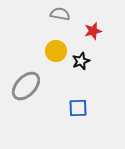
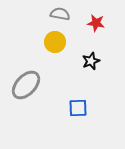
red star: moved 3 px right, 8 px up; rotated 24 degrees clockwise
yellow circle: moved 1 px left, 9 px up
black star: moved 10 px right
gray ellipse: moved 1 px up
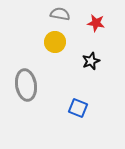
gray ellipse: rotated 52 degrees counterclockwise
blue square: rotated 24 degrees clockwise
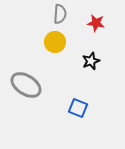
gray semicircle: rotated 84 degrees clockwise
gray ellipse: rotated 48 degrees counterclockwise
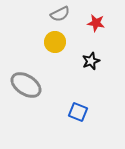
gray semicircle: rotated 60 degrees clockwise
blue square: moved 4 px down
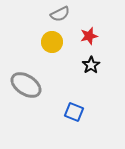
red star: moved 7 px left, 13 px down; rotated 24 degrees counterclockwise
yellow circle: moved 3 px left
black star: moved 4 px down; rotated 12 degrees counterclockwise
blue square: moved 4 px left
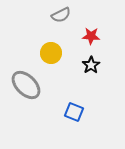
gray semicircle: moved 1 px right, 1 px down
red star: moved 2 px right; rotated 18 degrees clockwise
yellow circle: moved 1 px left, 11 px down
gray ellipse: rotated 12 degrees clockwise
